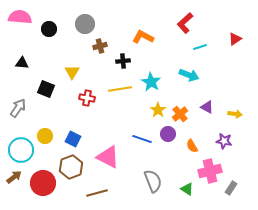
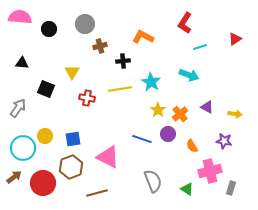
red L-shape: rotated 15 degrees counterclockwise
blue square: rotated 35 degrees counterclockwise
cyan circle: moved 2 px right, 2 px up
gray rectangle: rotated 16 degrees counterclockwise
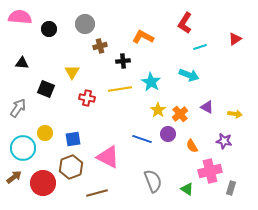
yellow circle: moved 3 px up
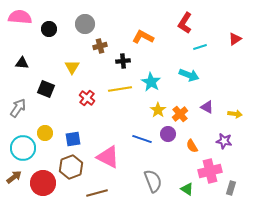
yellow triangle: moved 5 px up
red cross: rotated 28 degrees clockwise
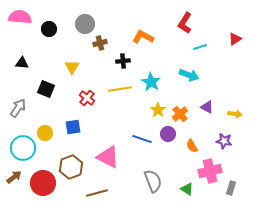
brown cross: moved 3 px up
blue square: moved 12 px up
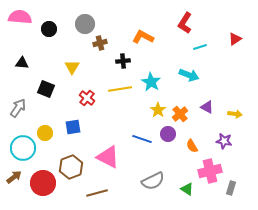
gray semicircle: rotated 85 degrees clockwise
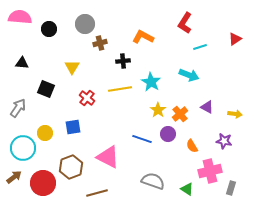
gray semicircle: rotated 135 degrees counterclockwise
